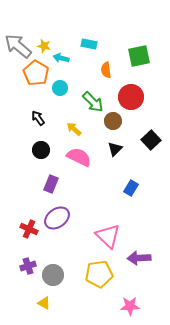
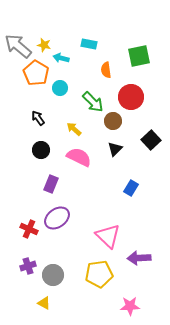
yellow star: moved 1 px up
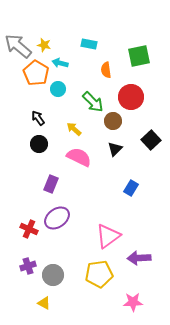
cyan arrow: moved 1 px left, 5 px down
cyan circle: moved 2 px left, 1 px down
black circle: moved 2 px left, 6 px up
pink triangle: rotated 40 degrees clockwise
pink star: moved 3 px right, 4 px up
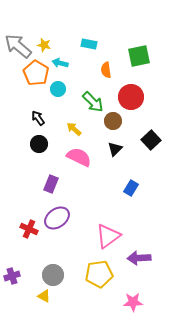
purple cross: moved 16 px left, 10 px down
yellow triangle: moved 7 px up
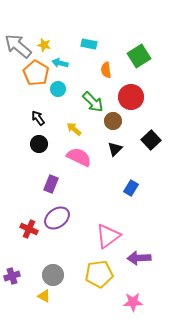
green square: rotated 20 degrees counterclockwise
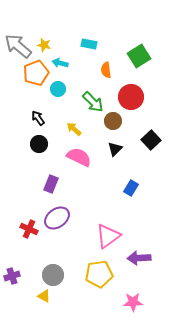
orange pentagon: rotated 20 degrees clockwise
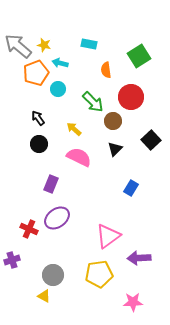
purple cross: moved 16 px up
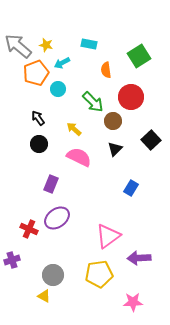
yellow star: moved 2 px right
cyan arrow: moved 2 px right; rotated 42 degrees counterclockwise
